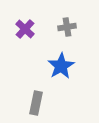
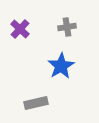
purple cross: moved 5 px left
gray rectangle: rotated 65 degrees clockwise
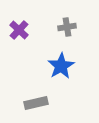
purple cross: moved 1 px left, 1 px down
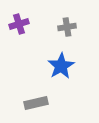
purple cross: moved 6 px up; rotated 30 degrees clockwise
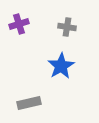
gray cross: rotated 18 degrees clockwise
gray rectangle: moved 7 px left
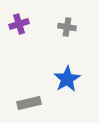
blue star: moved 6 px right, 13 px down
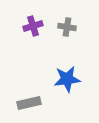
purple cross: moved 14 px right, 2 px down
blue star: rotated 24 degrees clockwise
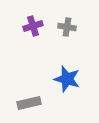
blue star: rotated 24 degrees clockwise
